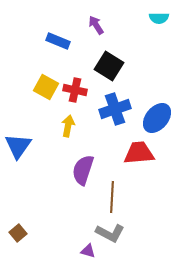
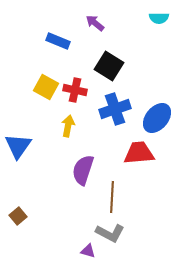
purple arrow: moved 1 px left, 2 px up; rotated 18 degrees counterclockwise
brown square: moved 17 px up
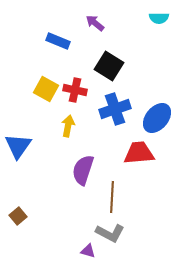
yellow square: moved 2 px down
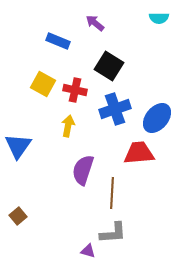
yellow square: moved 3 px left, 5 px up
brown line: moved 4 px up
gray L-shape: moved 3 px right; rotated 32 degrees counterclockwise
